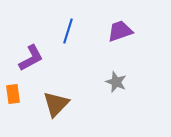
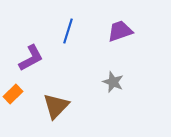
gray star: moved 3 px left
orange rectangle: rotated 54 degrees clockwise
brown triangle: moved 2 px down
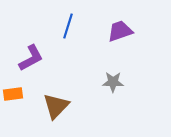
blue line: moved 5 px up
gray star: rotated 20 degrees counterclockwise
orange rectangle: rotated 36 degrees clockwise
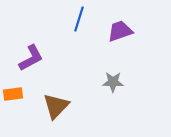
blue line: moved 11 px right, 7 px up
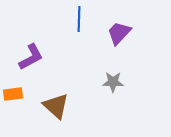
blue line: rotated 15 degrees counterclockwise
purple trapezoid: moved 1 px left, 2 px down; rotated 28 degrees counterclockwise
purple L-shape: moved 1 px up
brown triangle: rotated 32 degrees counterclockwise
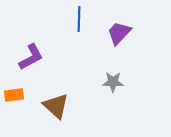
orange rectangle: moved 1 px right, 1 px down
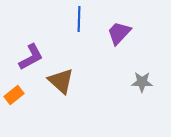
gray star: moved 29 px right
orange rectangle: rotated 30 degrees counterclockwise
brown triangle: moved 5 px right, 25 px up
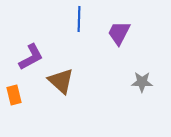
purple trapezoid: rotated 16 degrees counterclockwise
orange rectangle: rotated 66 degrees counterclockwise
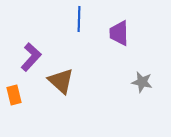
purple trapezoid: rotated 28 degrees counterclockwise
purple L-shape: rotated 20 degrees counterclockwise
gray star: rotated 10 degrees clockwise
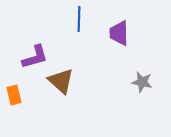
purple L-shape: moved 4 px right; rotated 32 degrees clockwise
